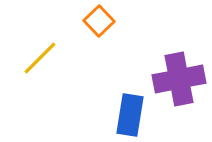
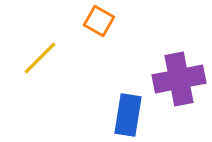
orange square: rotated 16 degrees counterclockwise
blue rectangle: moved 2 px left
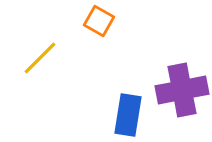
purple cross: moved 3 px right, 11 px down
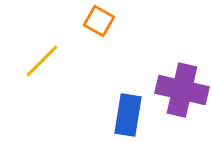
yellow line: moved 2 px right, 3 px down
purple cross: rotated 24 degrees clockwise
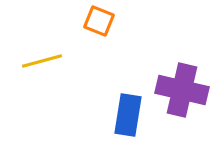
orange square: rotated 8 degrees counterclockwise
yellow line: rotated 30 degrees clockwise
